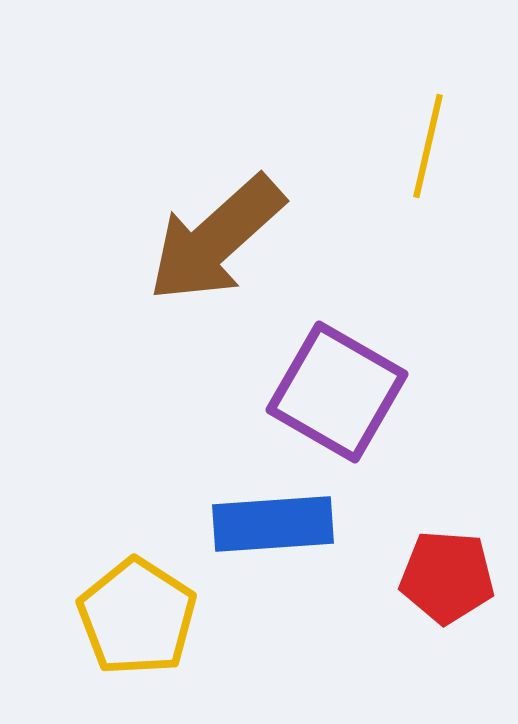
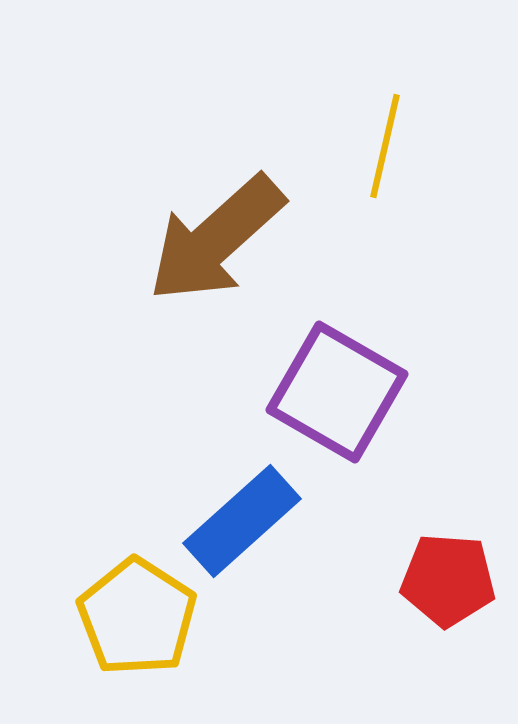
yellow line: moved 43 px left
blue rectangle: moved 31 px left, 3 px up; rotated 38 degrees counterclockwise
red pentagon: moved 1 px right, 3 px down
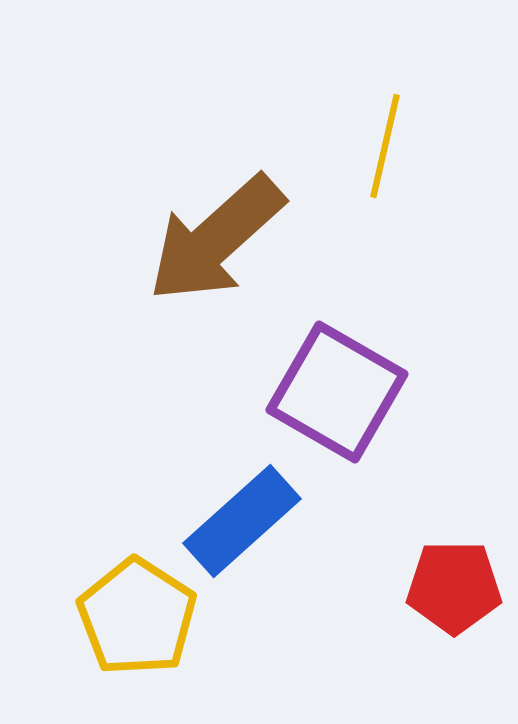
red pentagon: moved 6 px right, 7 px down; rotated 4 degrees counterclockwise
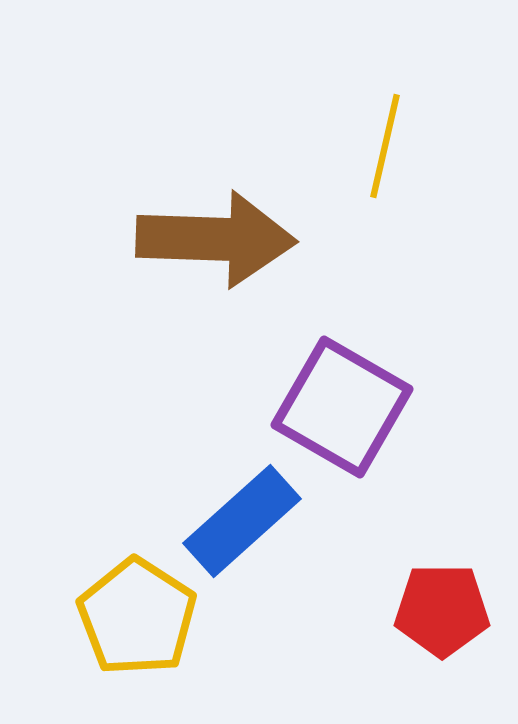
brown arrow: rotated 136 degrees counterclockwise
purple square: moved 5 px right, 15 px down
red pentagon: moved 12 px left, 23 px down
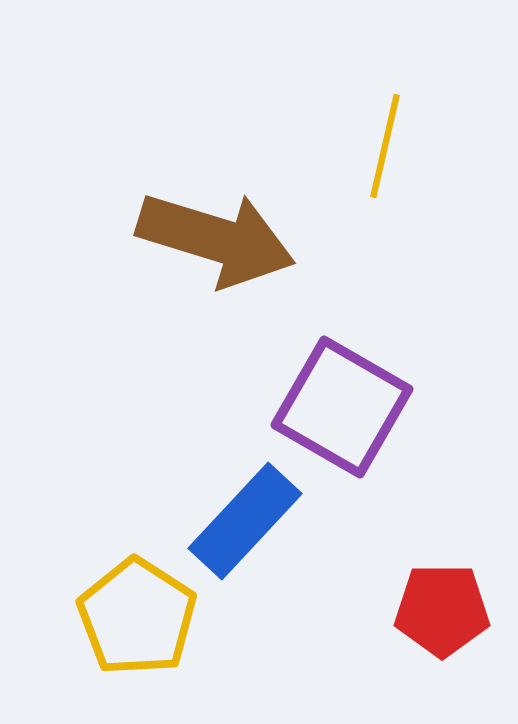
brown arrow: rotated 15 degrees clockwise
blue rectangle: moved 3 px right; rotated 5 degrees counterclockwise
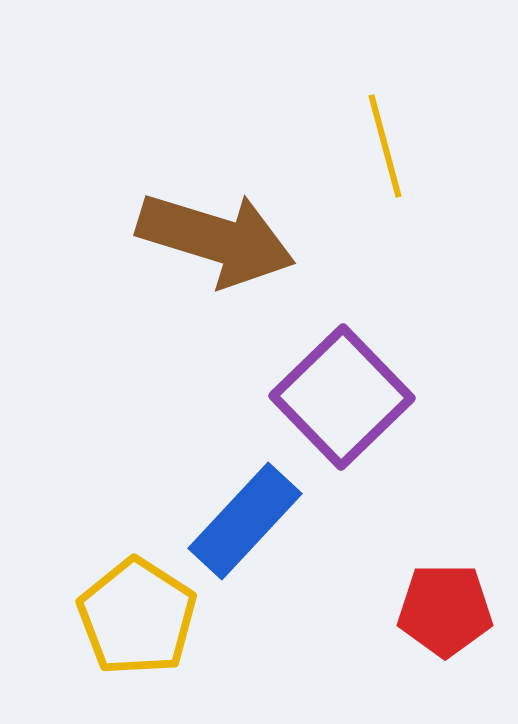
yellow line: rotated 28 degrees counterclockwise
purple square: moved 10 px up; rotated 16 degrees clockwise
red pentagon: moved 3 px right
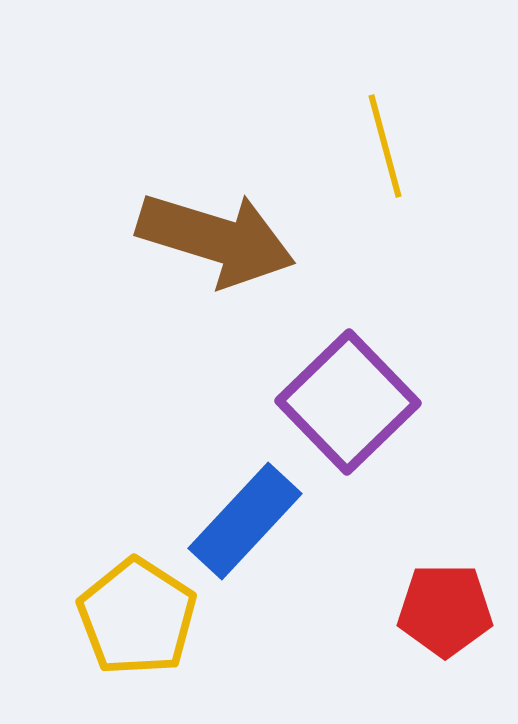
purple square: moved 6 px right, 5 px down
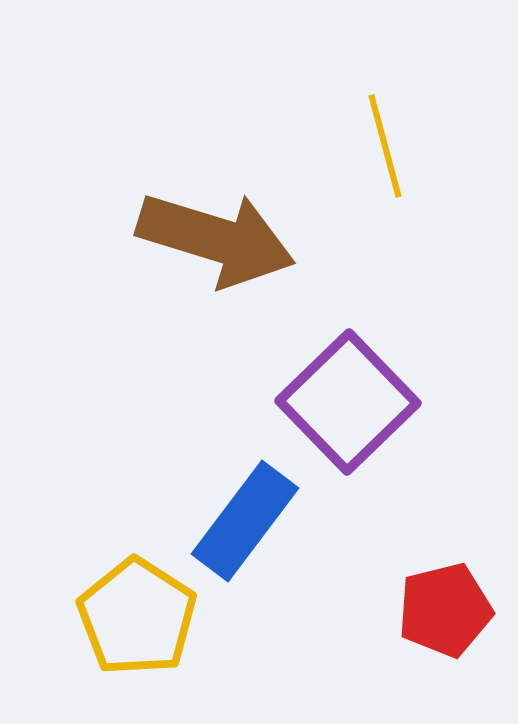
blue rectangle: rotated 6 degrees counterclockwise
red pentagon: rotated 14 degrees counterclockwise
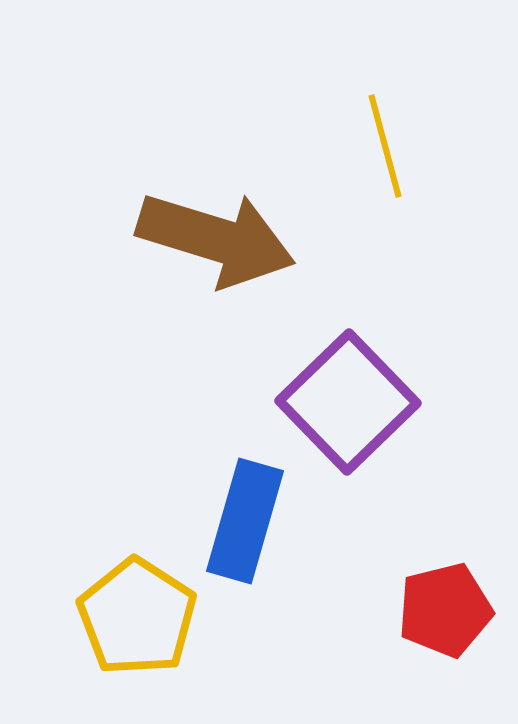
blue rectangle: rotated 21 degrees counterclockwise
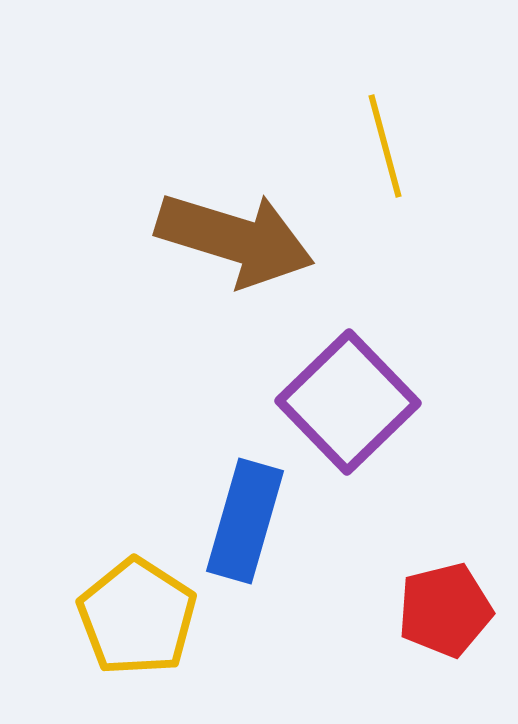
brown arrow: moved 19 px right
